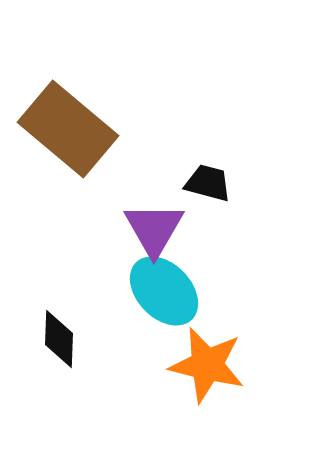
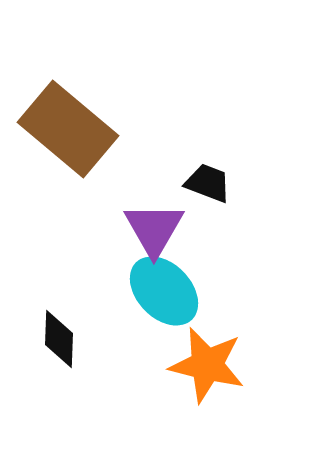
black trapezoid: rotated 6 degrees clockwise
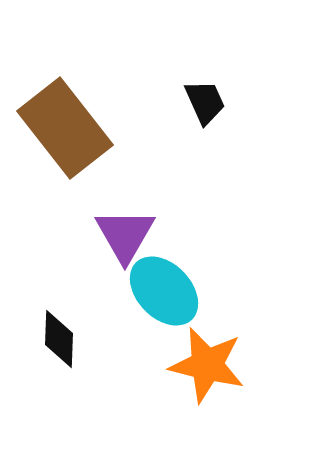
brown rectangle: moved 3 px left, 1 px up; rotated 12 degrees clockwise
black trapezoid: moved 3 px left, 81 px up; rotated 45 degrees clockwise
purple triangle: moved 29 px left, 6 px down
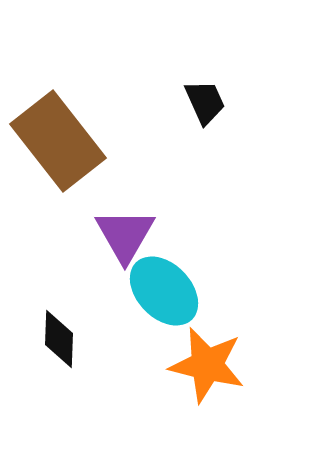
brown rectangle: moved 7 px left, 13 px down
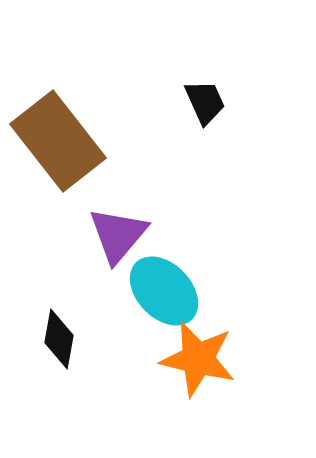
purple triangle: moved 7 px left; rotated 10 degrees clockwise
black diamond: rotated 8 degrees clockwise
orange star: moved 9 px left, 6 px up
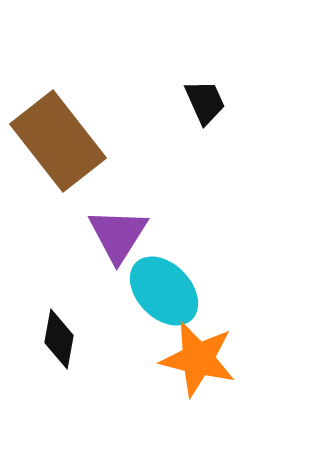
purple triangle: rotated 8 degrees counterclockwise
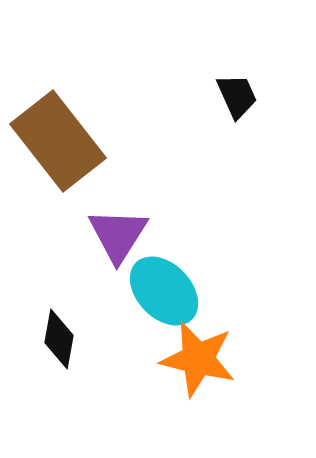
black trapezoid: moved 32 px right, 6 px up
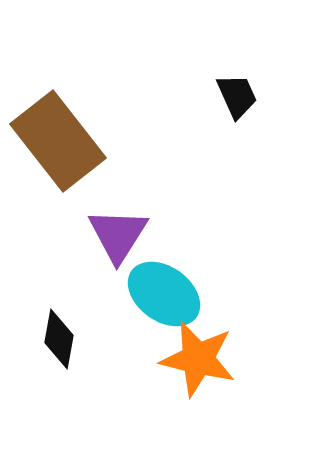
cyan ellipse: moved 3 px down; rotated 10 degrees counterclockwise
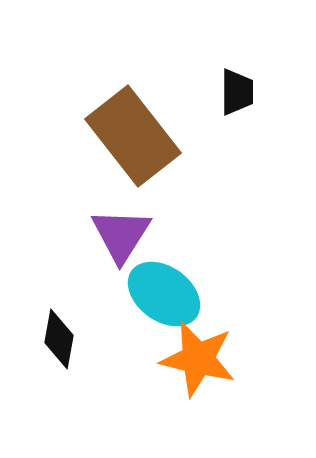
black trapezoid: moved 4 px up; rotated 24 degrees clockwise
brown rectangle: moved 75 px right, 5 px up
purple triangle: moved 3 px right
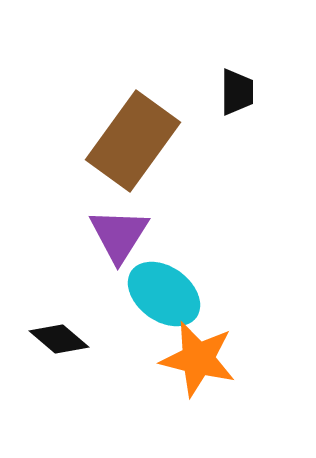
brown rectangle: moved 5 px down; rotated 74 degrees clockwise
purple triangle: moved 2 px left
black diamond: rotated 60 degrees counterclockwise
